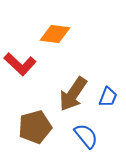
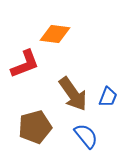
red L-shape: moved 5 px right; rotated 64 degrees counterclockwise
brown arrow: rotated 69 degrees counterclockwise
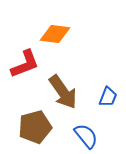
brown arrow: moved 10 px left, 2 px up
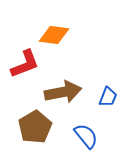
orange diamond: moved 1 px left, 1 px down
brown arrow: rotated 66 degrees counterclockwise
brown pentagon: rotated 16 degrees counterclockwise
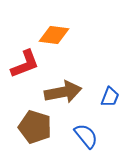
blue trapezoid: moved 2 px right
brown pentagon: rotated 24 degrees counterclockwise
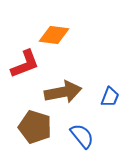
blue semicircle: moved 4 px left
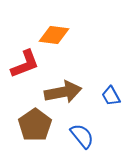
blue trapezoid: moved 1 px right, 1 px up; rotated 130 degrees clockwise
brown pentagon: moved 2 px up; rotated 20 degrees clockwise
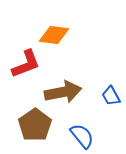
red L-shape: moved 1 px right
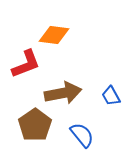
brown arrow: moved 1 px down
blue semicircle: moved 1 px up
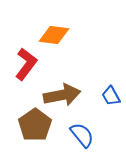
red L-shape: rotated 32 degrees counterclockwise
brown arrow: moved 1 px left, 2 px down
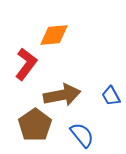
orange diamond: rotated 12 degrees counterclockwise
